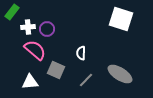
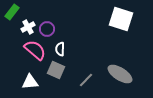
white cross: rotated 24 degrees counterclockwise
white semicircle: moved 21 px left, 4 px up
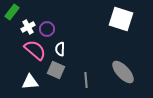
gray ellipse: moved 3 px right, 2 px up; rotated 15 degrees clockwise
gray line: rotated 49 degrees counterclockwise
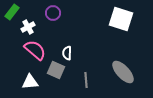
purple circle: moved 6 px right, 16 px up
white semicircle: moved 7 px right, 4 px down
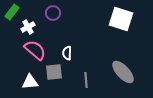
gray square: moved 2 px left, 2 px down; rotated 30 degrees counterclockwise
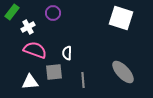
white square: moved 1 px up
pink semicircle: rotated 20 degrees counterclockwise
gray line: moved 3 px left
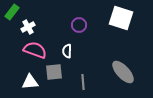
purple circle: moved 26 px right, 12 px down
white semicircle: moved 2 px up
gray line: moved 2 px down
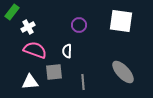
white square: moved 3 px down; rotated 10 degrees counterclockwise
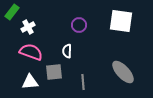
pink semicircle: moved 4 px left, 2 px down
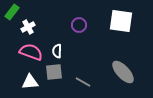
white semicircle: moved 10 px left
gray line: rotated 56 degrees counterclockwise
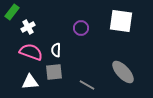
purple circle: moved 2 px right, 3 px down
white semicircle: moved 1 px left, 1 px up
gray line: moved 4 px right, 3 px down
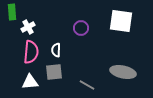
green rectangle: rotated 42 degrees counterclockwise
pink semicircle: rotated 75 degrees clockwise
gray ellipse: rotated 35 degrees counterclockwise
